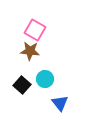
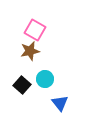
brown star: rotated 18 degrees counterclockwise
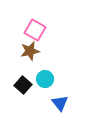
black square: moved 1 px right
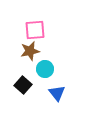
pink square: rotated 35 degrees counterclockwise
cyan circle: moved 10 px up
blue triangle: moved 3 px left, 10 px up
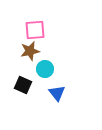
black square: rotated 18 degrees counterclockwise
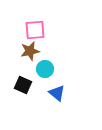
blue triangle: rotated 12 degrees counterclockwise
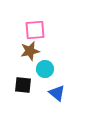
black square: rotated 18 degrees counterclockwise
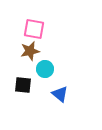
pink square: moved 1 px left, 1 px up; rotated 15 degrees clockwise
blue triangle: moved 3 px right, 1 px down
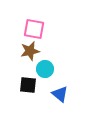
black square: moved 5 px right
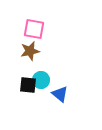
cyan circle: moved 4 px left, 11 px down
